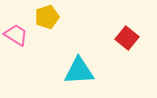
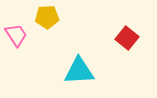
yellow pentagon: rotated 15 degrees clockwise
pink trapezoid: rotated 25 degrees clockwise
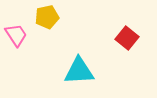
yellow pentagon: rotated 10 degrees counterclockwise
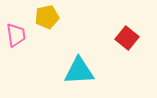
pink trapezoid: rotated 25 degrees clockwise
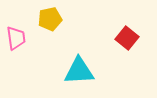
yellow pentagon: moved 3 px right, 2 px down
pink trapezoid: moved 3 px down
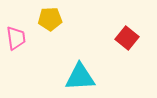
yellow pentagon: rotated 10 degrees clockwise
cyan triangle: moved 1 px right, 6 px down
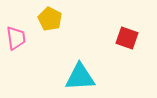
yellow pentagon: rotated 30 degrees clockwise
red square: rotated 20 degrees counterclockwise
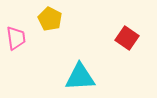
red square: rotated 15 degrees clockwise
